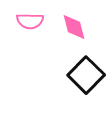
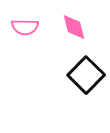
pink semicircle: moved 5 px left, 6 px down
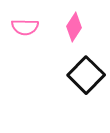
pink diamond: rotated 48 degrees clockwise
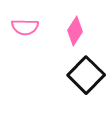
pink diamond: moved 1 px right, 4 px down
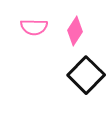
pink semicircle: moved 9 px right
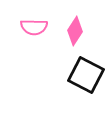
black square: rotated 18 degrees counterclockwise
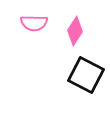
pink semicircle: moved 4 px up
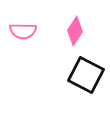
pink semicircle: moved 11 px left, 8 px down
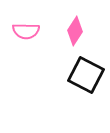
pink semicircle: moved 3 px right
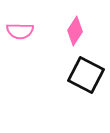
pink semicircle: moved 6 px left
